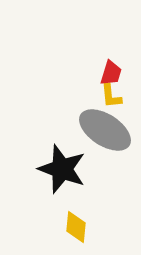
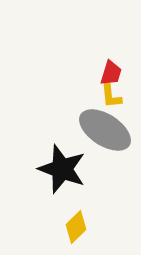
yellow diamond: rotated 40 degrees clockwise
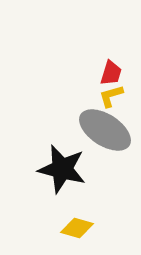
yellow L-shape: rotated 80 degrees clockwise
black star: rotated 6 degrees counterclockwise
yellow diamond: moved 1 px right, 1 px down; rotated 60 degrees clockwise
